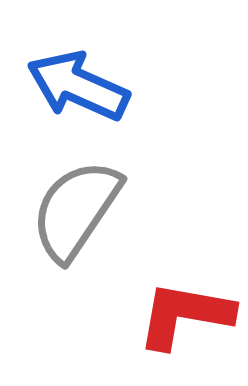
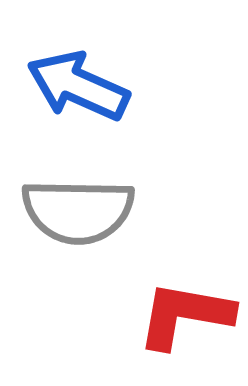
gray semicircle: moved 2 px right, 1 px down; rotated 123 degrees counterclockwise
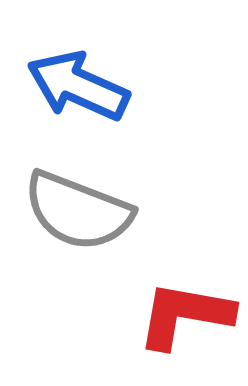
gray semicircle: rotated 20 degrees clockwise
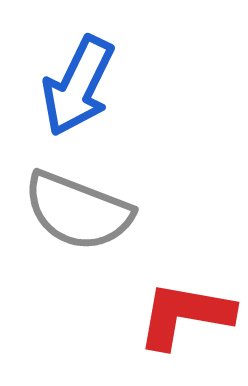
blue arrow: rotated 88 degrees counterclockwise
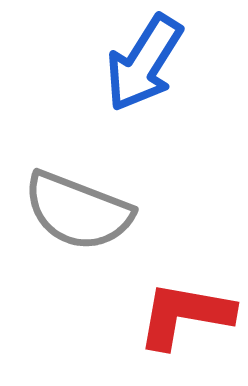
blue arrow: moved 66 px right, 23 px up; rotated 6 degrees clockwise
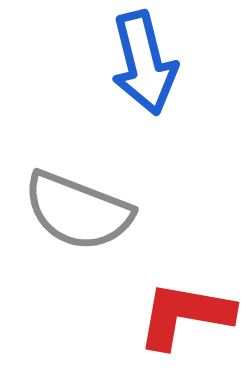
blue arrow: rotated 46 degrees counterclockwise
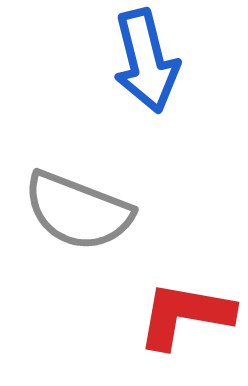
blue arrow: moved 2 px right, 2 px up
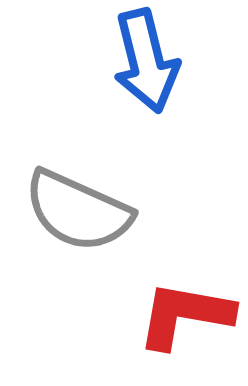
gray semicircle: rotated 3 degrees clockwise
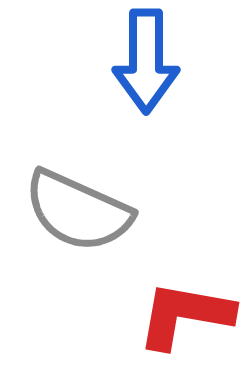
blue arrow: rotated 14 degrees clockwise
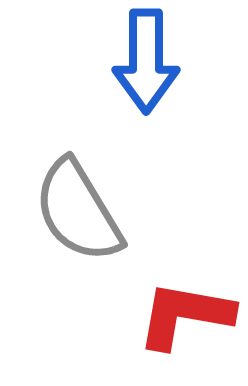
gray semicircle: rotated 35 degrees clockwise
